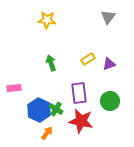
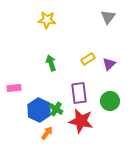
purple triangle: rotated 24 degrees counterclockwise
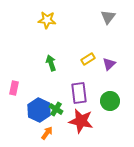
pink rectangle: rotated 72 degrees counterclockwise
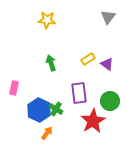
purple triangle: moved 2 px left; rotated 40 degrees counterclockwise
red star: moved 12 px right; rotated 30 degrees clockwise
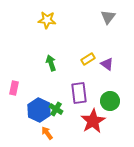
orange arrow: rotated 72 degrees counterclockwise
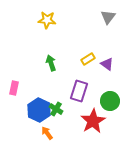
purple rectangle: moved 2 px up; rotated 25 degrees clockwise
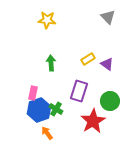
gray triangle: rotated 21 degrees counterclockwise
green arrow: rotated 14 degrees clockwise
pink rectangle: moved 19 px right, 5 px down
blue hexagon: rotated 15 degrees clockwise
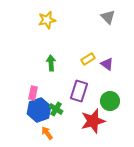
yellow star: rotated 18 degrees counterclockwise
red star: rotated 15 degrees clockwise
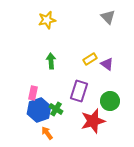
yellow rectangle: moved 2 px right
green arrow: moved 2 px up
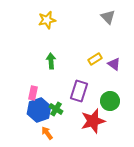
yellow rectangle: moved 5 px right
purple triangle: moved 7 px right
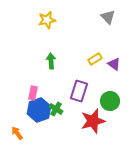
orange arrow: moved 30 px left
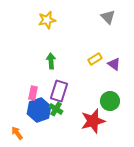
purple rectangle: moved 20 px left
